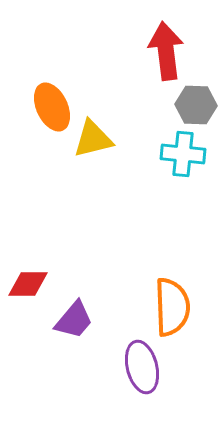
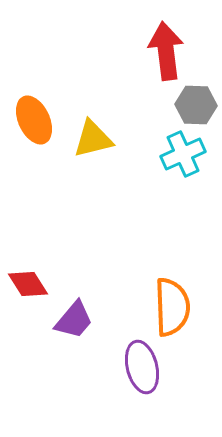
orange ellipse: moved 18 px left, 13 px down
cyan cross: rotated 30 degrees counterclockwise
red diamond: rotated 57 degrees clockwise
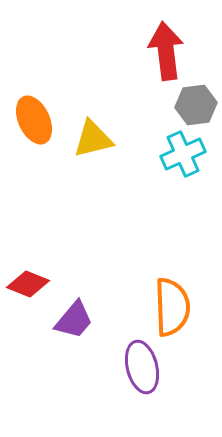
gray hexagon: rotated 9 degrees counterclockwise
red diamond: rotated 36 degrees counterclockwise
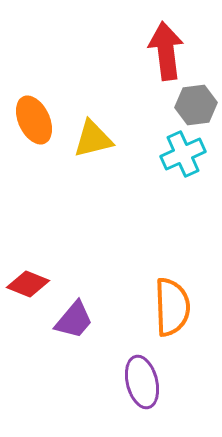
purple ellipse: moved 15 px down
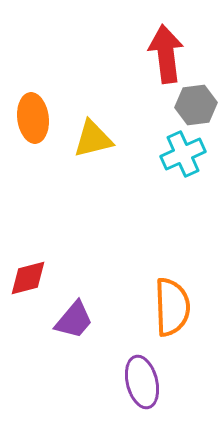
red arrow: moved 3 px down
orange ellipse: moved 1 px left, 2 px up; rotated 18 degrees clockwise
red diamond: moved 6 px up; rotated 36 degrees counterclockwise
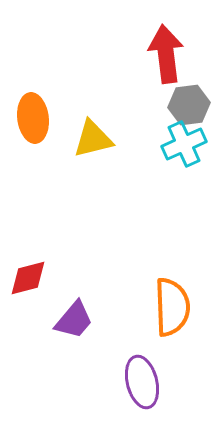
gray hexagon: moved 7 px left
cyan cross: moved 1 px right, 10 px up
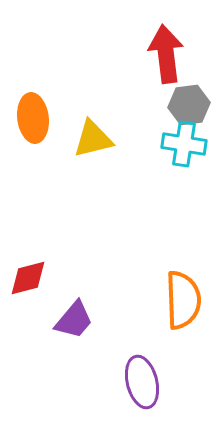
cyan cross: rotated 33 degrees clockwise
orange semicircle: moved 11 px right, 7 px up
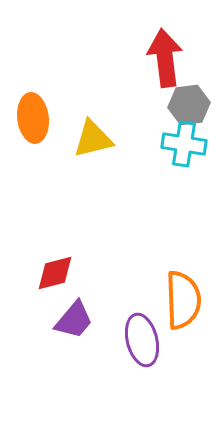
red arrow: moved 1 px left, 4 px down
red diamond: moved 27 px right, 5 px up
purple ellipse: moved 42 px up
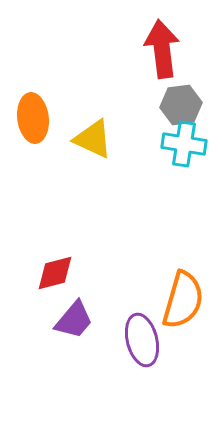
red arrow: moved 3 px left, 9 px up
gray hexagon: moved 8 px left
yellow triangle: rotated 39 degrees clockwise
orange semicircle: rotated 18 degrees clockwise
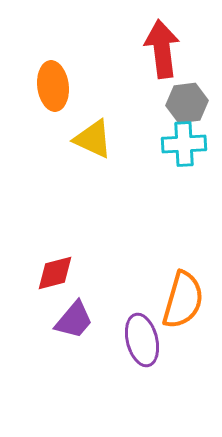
gray hexagon: moved 6 px right, 2 px up
orange ellipse: moved 20 px right, 32 px up
cyan cross: rotated 12 degrees counterclockwise
